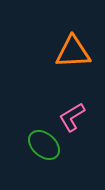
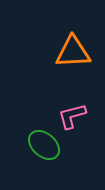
pink L-shape: moved 1 px up; rotated 16 degrees clockwise
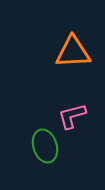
green ellipse: moved 1 px right, 1 px down; rotated 32 degrees clockwise
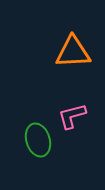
green ellipse: moved 7 px left, 6 px up
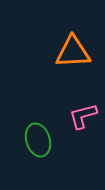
pink L-shape: moved 11 px right
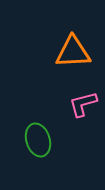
pink L-shape: moved 12 px up
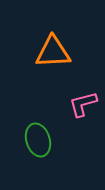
orange triangle: moved 20 px left
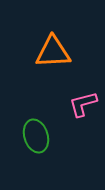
green ellipse: moved 2 px left, 4 px up
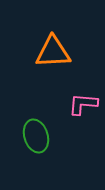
pink L-shape: rotated 20 degrees clockwise
